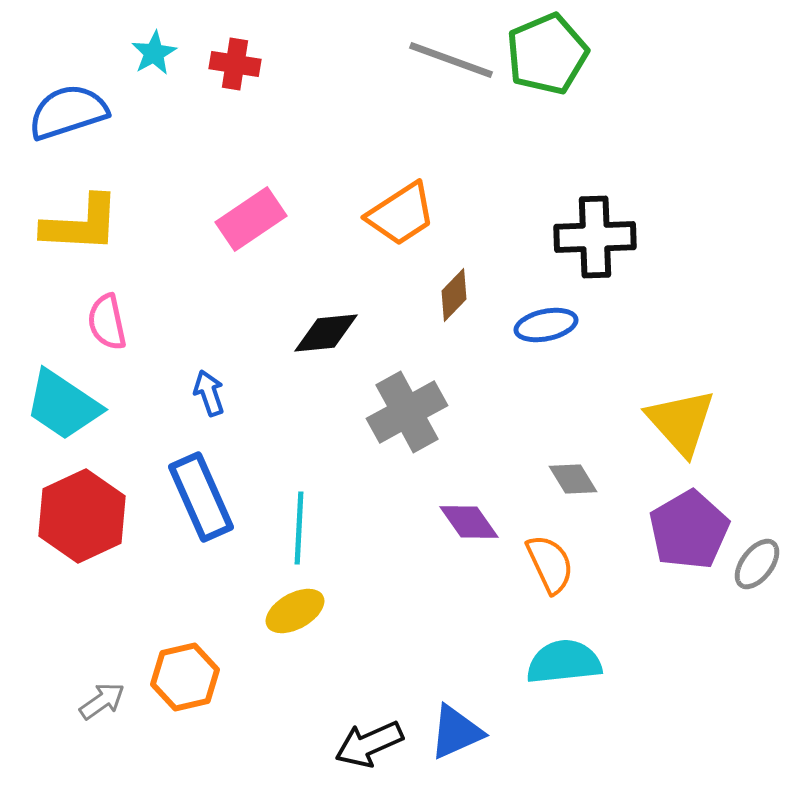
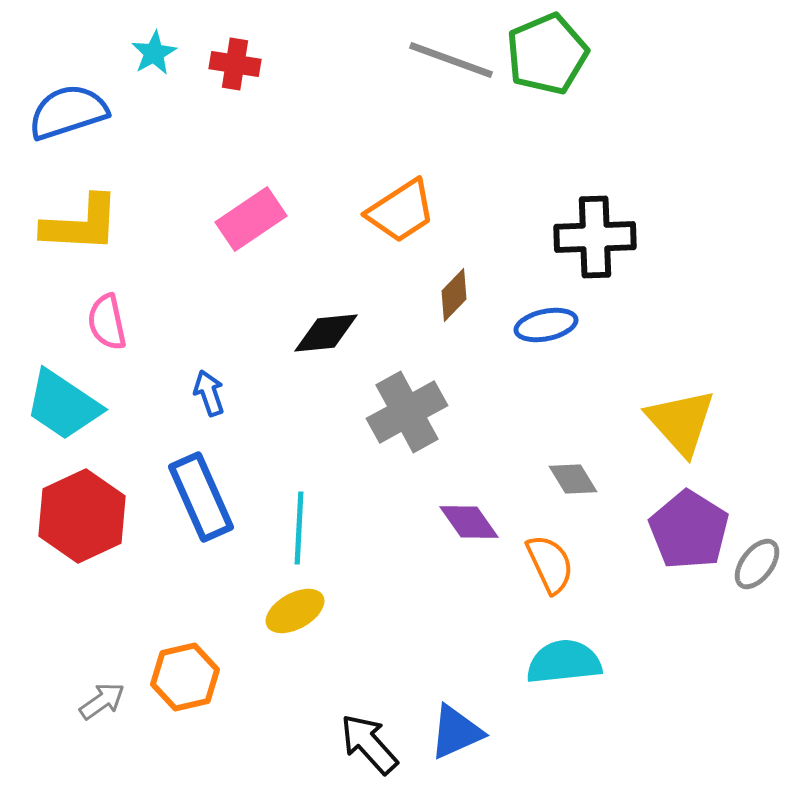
orange trapezoid: moved 3 px up
purple pentagon: rotated 10 degrees counterclockwise
black arrow: rotated 72 degrees clockwise
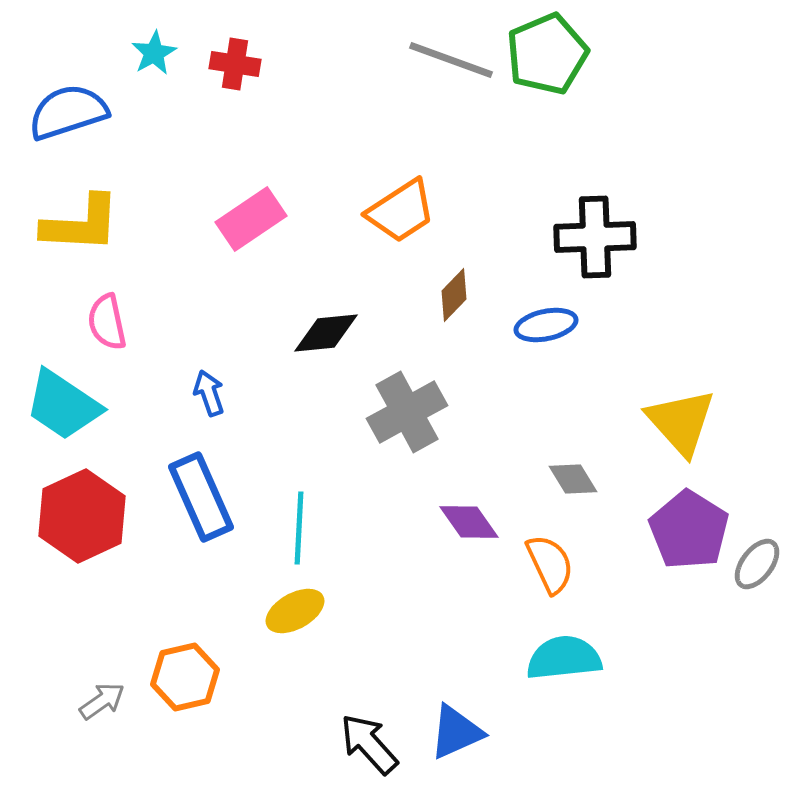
cyan semicircle: moved 4 px up
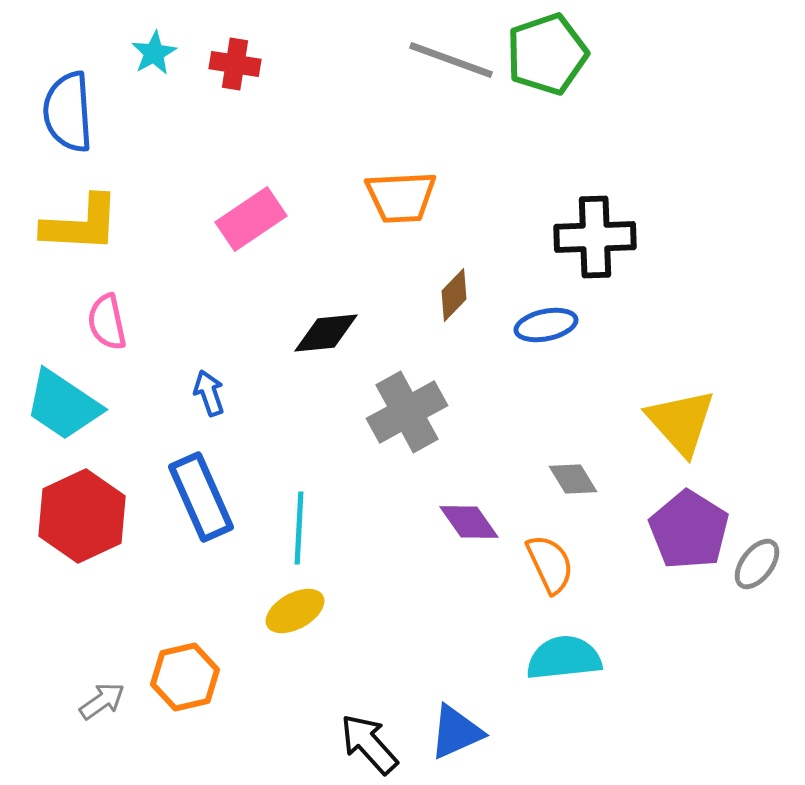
green pentagon: rotated 4 degrees clockwise
blue semicircle: rotated 76 degrees counterclockwise
orange trapezoid: moved 14 px up; rotated 30 degrees clockwise
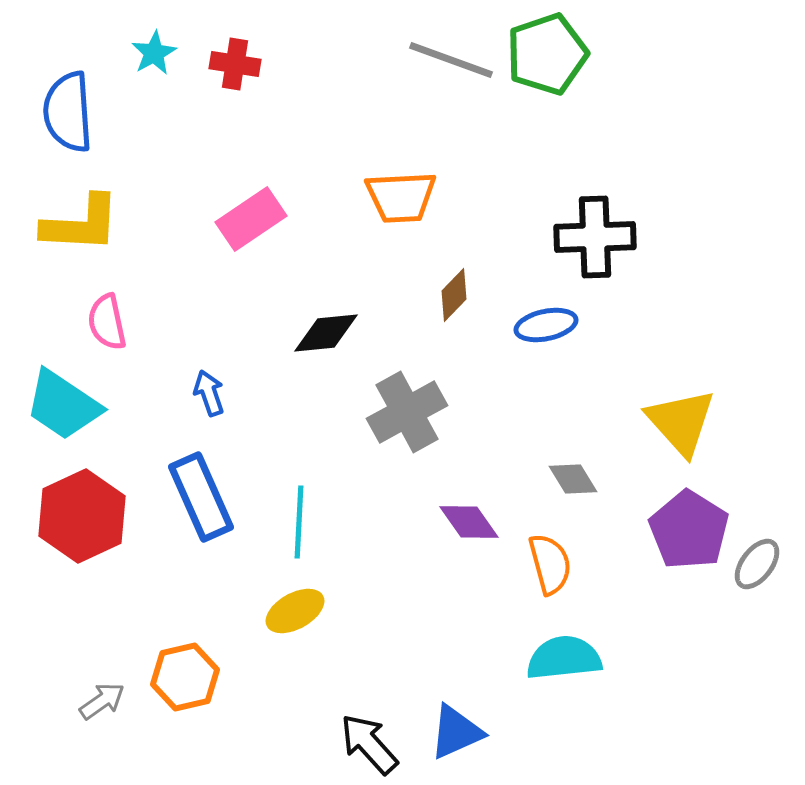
cyan line: moved 6 px up
orange semicircle: rotated 10 degrees clockwise
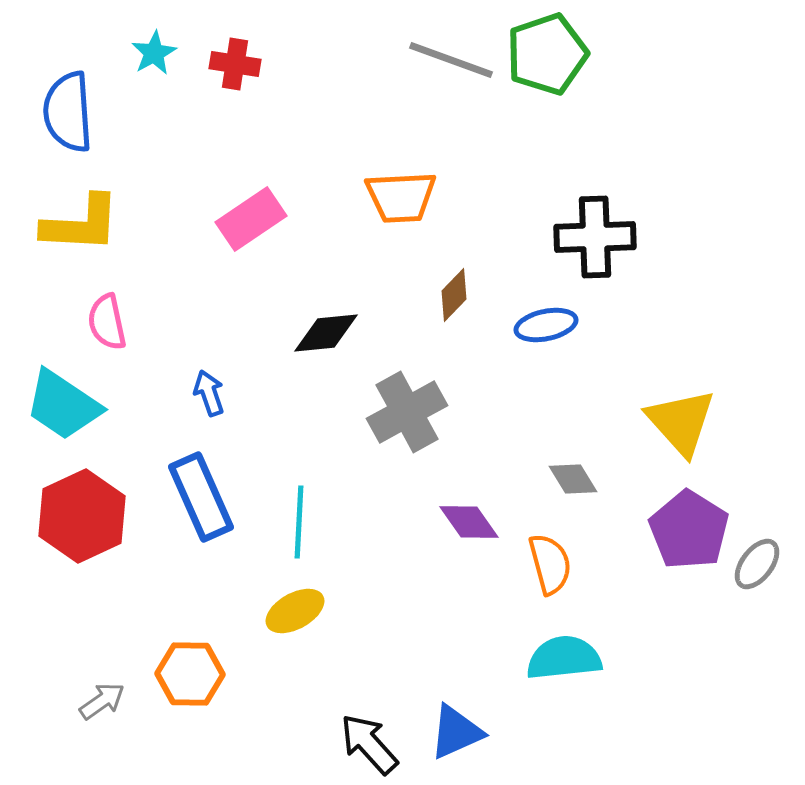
orange hexagon: moved 5 px right, 3 px up; rotated 14 degrees clockwise
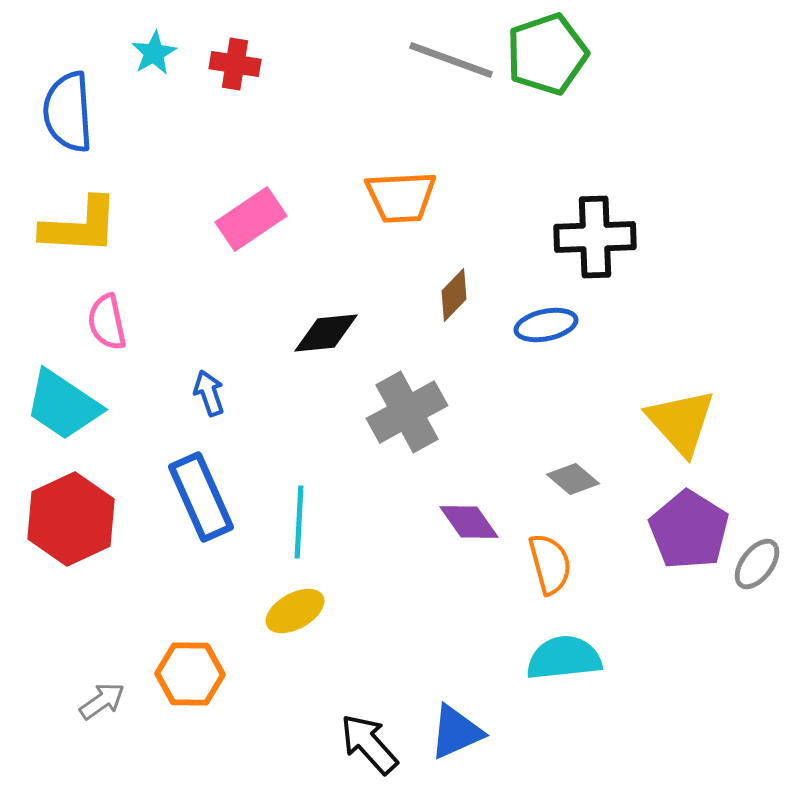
yellow L-shape: moved 1 px left, 2 px down
gray diamond: rotated 18 degrees counterclockwise
red hexagon: moved 11 px left, 3 px down
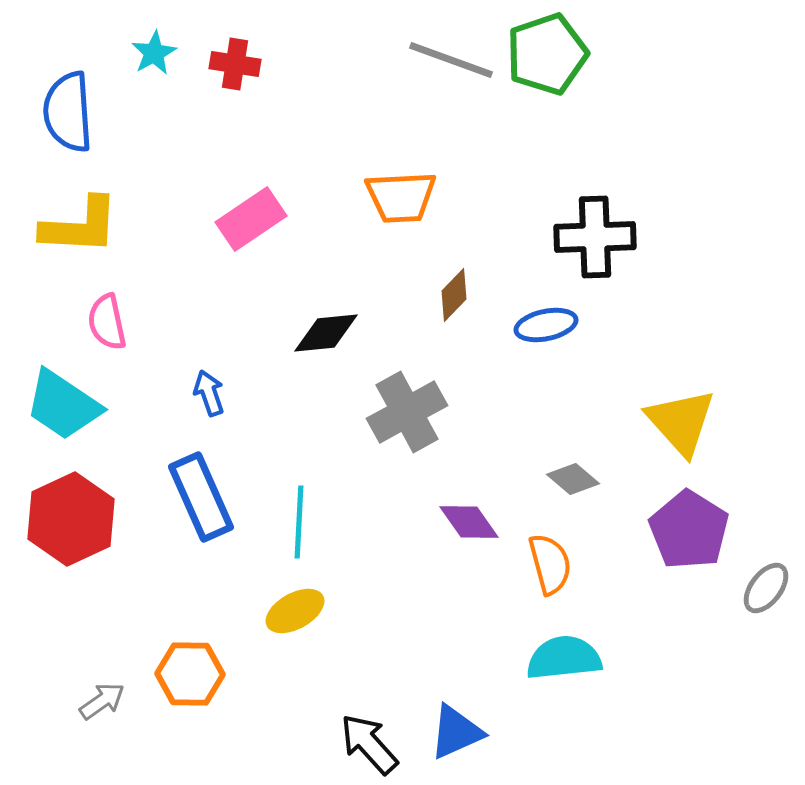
gray ellipse: moved 9 px right, 24 px down
